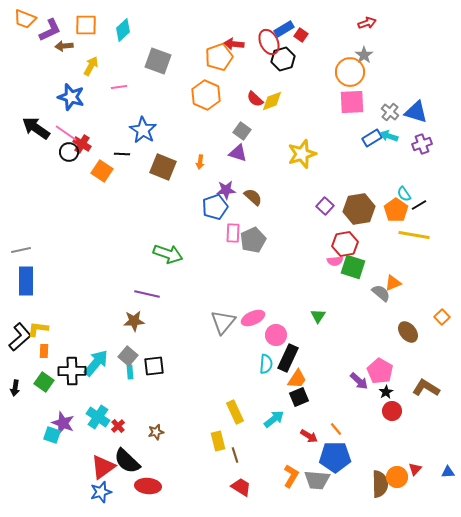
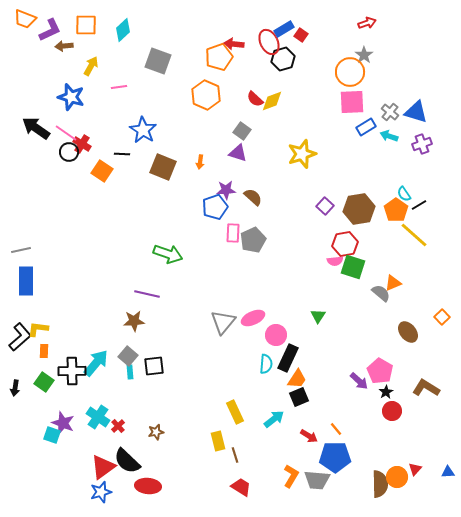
blue rectangle at (372, 138): moved 6 px left, 11 px up
yellow line at (414, 235): rotated 32 degrees clockwise
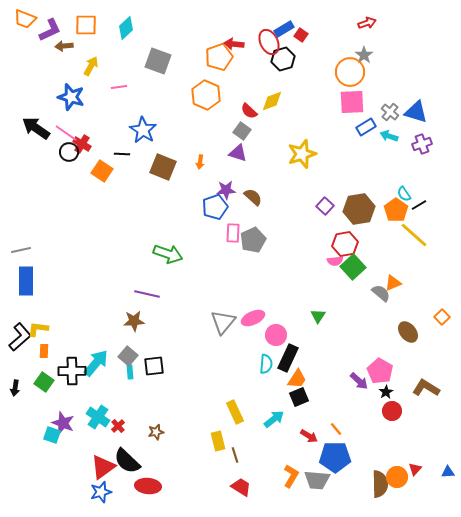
cyan diamond at (123, 30): moved 3 px right, 2 px up
red semicircle at (255, 99): moved 6 px left, 12 px down
green square at (353, 267): rotated 30 degrees clockwise
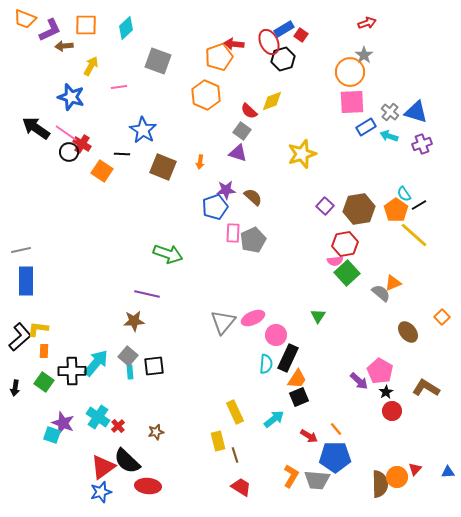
green square at (353, 267): moved 6 px left, 6 px down
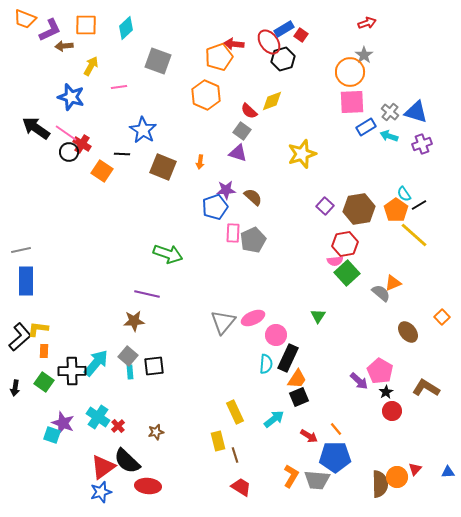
red ellipse at (269, 42): rotated 10 degrees counterclockwise
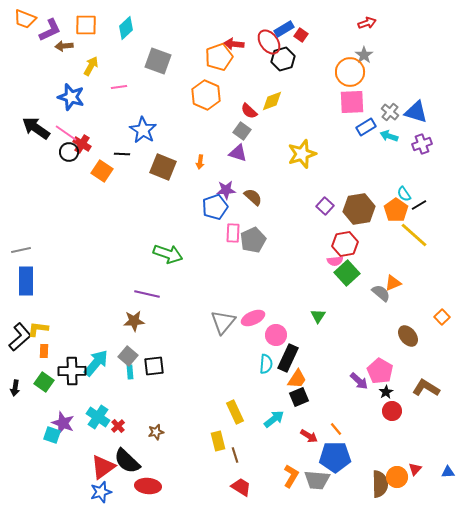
brown ellipse at (408, 332): moved 4 px down
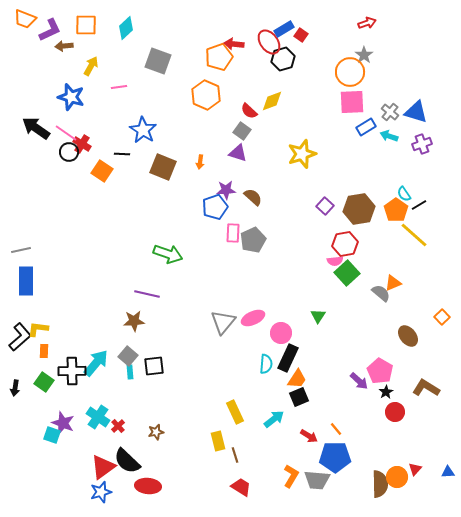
pink circle at (276, 335): moved 5 px right, 2 px up
red circle at (392, 411): moved 3 px right, 1 px down
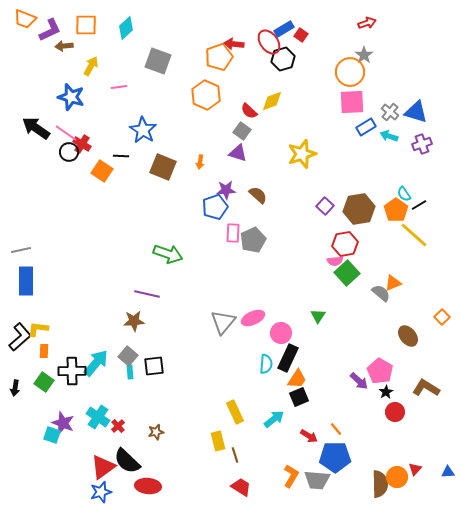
black line at (122, 154): moved 1 px left, 2 px down
brown semicircle at (253, 197): moved 5 px right, 2 px up
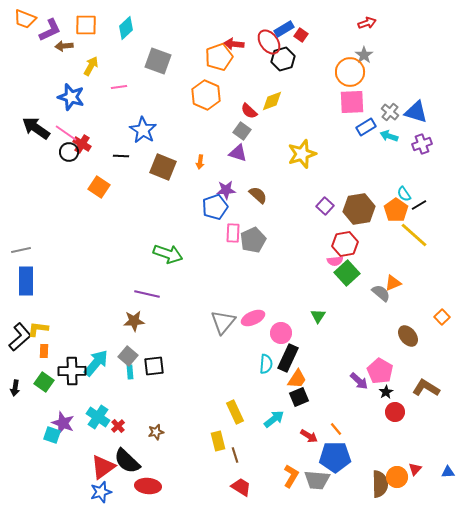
orange square at (102, 171): moved 3 px left, 16 px down
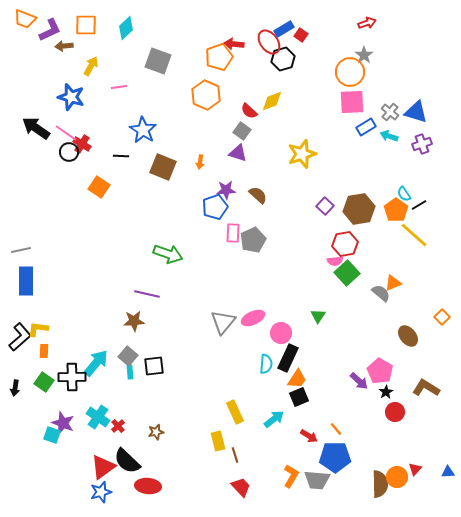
black cross at (72, 371): moved 6 px down
red trapezoid at (241, 487): rotated 15 degrees clockwise
